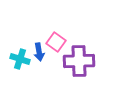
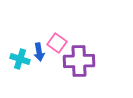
pink square: moved 1 px right, 1 px down
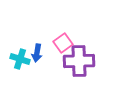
pink square: moved 6 px right; rotated 18 degrees clockwise
blue arrow: moved 2 px left, 1 px down; rotated 18 degrees clockwise
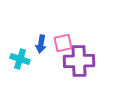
pink square: rotated 24 degrees clockwise
blue arrow: moved 4 px right, 9 px up
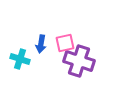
pink square: moved 2 px right
purple cross: rotated 20 degrees clockwise
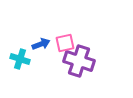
blue arrow: rotated 120 degrees counterclockwise
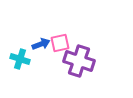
pink square: moved 5 px left
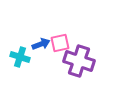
cyan cross: moved 2 px up
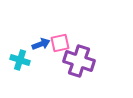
cyan cross: moved 3 px down
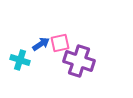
blue arrow: rotated 12 degrees counterclockwise
